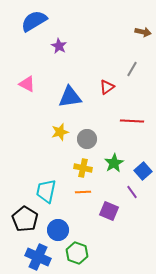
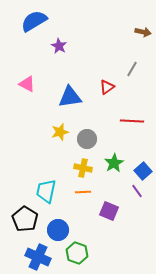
purple line: moved 5 px right, 1 px up
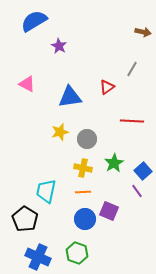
blue circle: moved 27 px right, 11 px up
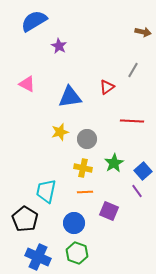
gray line: moved 1 px right, 1 px down
orange line: moved 2 px right
blue circle: moved 11 px left, 4 px down
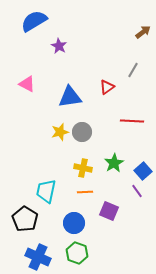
brown arrow: rotated 49 degrees counterclockwise
gray circle: moved 5 px left, 7 px up
